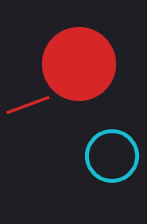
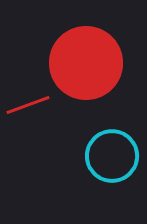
red circle: moved 7 px right, 1 px up
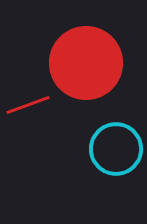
cyan circle: moved 4 px right, 7 px up
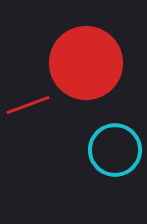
cyan circle: moved 1 px left, 1 px down
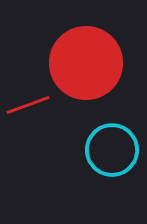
cyan circle: moved 3 px left
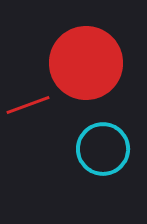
cyan circle: moved 9 px left, 1 px up
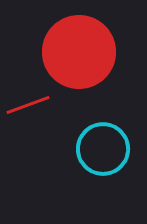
red circle: moved 7 px left, 11 px up
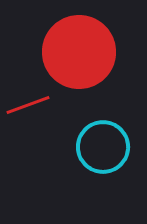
cyan circle: moved 2 px up
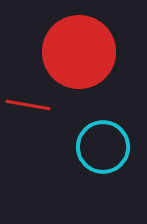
red line: rotated 30 degrees clockwise
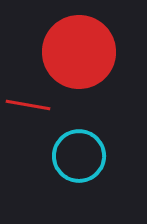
cyan circle: moved 24 px left, 9 px down
